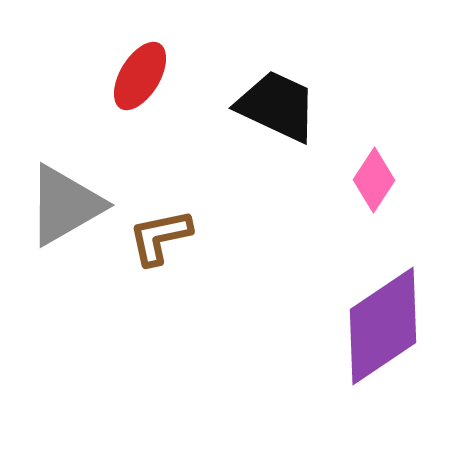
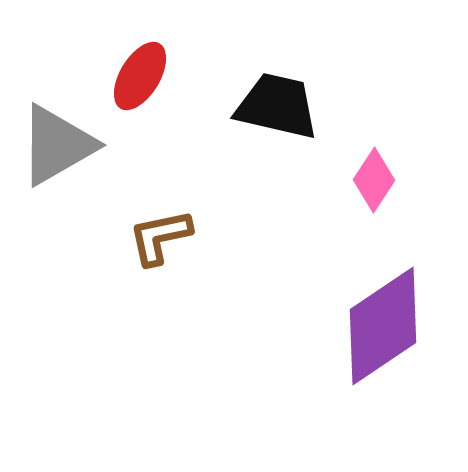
black trapezoid: rotated 12 degrees counterclockwise
gray triangle: moved 8 px left, 60 px up
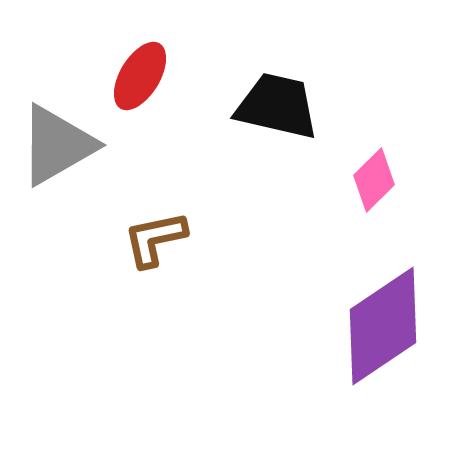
pink diamond: rotated 12 degrees clockwise
brown L-shape: moved 5 px left, 2 px down
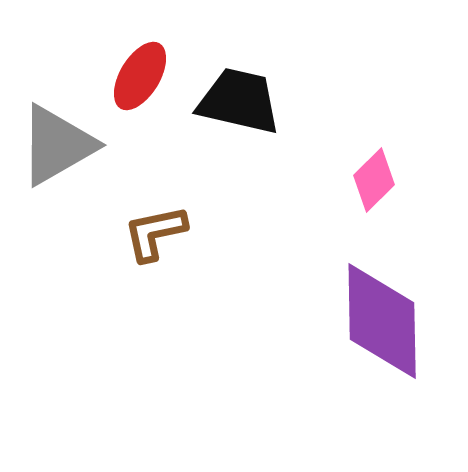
black trapezoid: moved 38 px left, 5 px up
brown L-shape: moved 6 px up
purple diamond: moved 1 px left, 5 px up; rotated 57 degrees counterclockwise
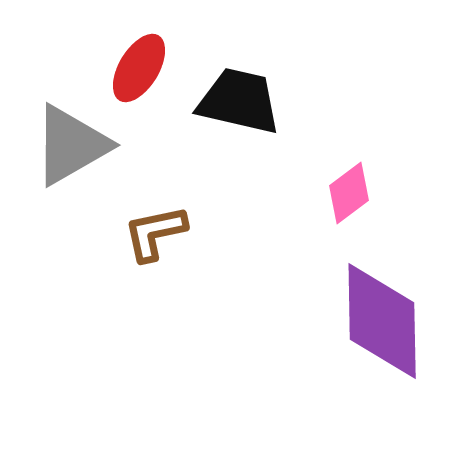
red ellipse: moved 1 px left, 8 px up
gray triangle: moved 14 px right
pink diamond: moved 25 px left, 13 px down; rotated 8 degrees clockwise
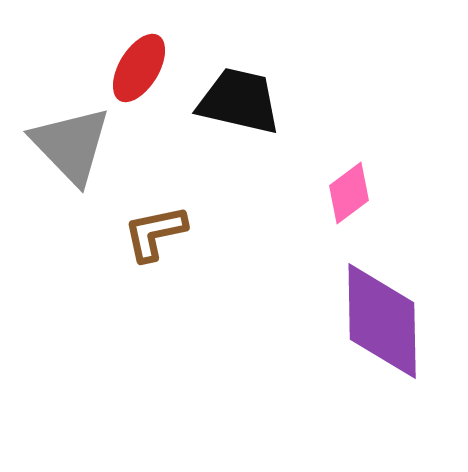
gray triangle: rotated 44 degrees counterclockwise
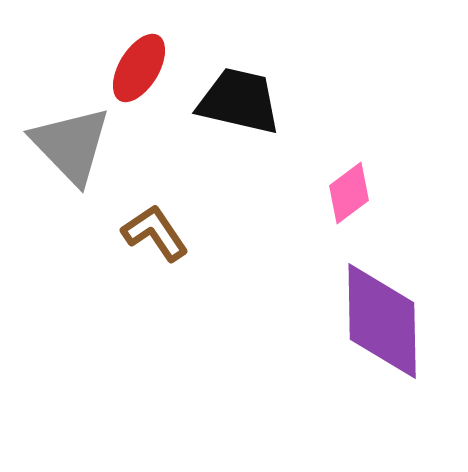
brown L-shape: rotated 68 degrees clockwise
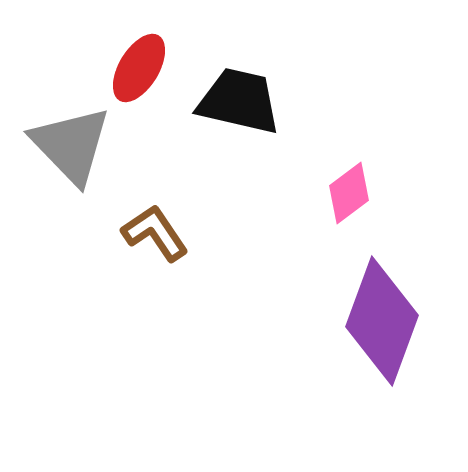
purple diamond: rotated 21 degrees clockwise
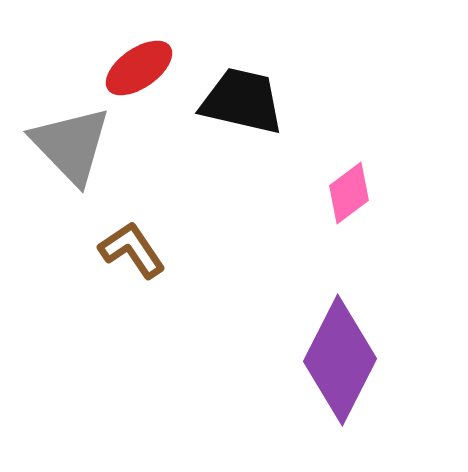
red ellipse: rotated 24 degrees clockwise
black trapezoid: moved 3 px right
brown L-shape: moved 23 px left, 17 px down
purple diamond: moved 42 px left, 39 px down; rotated 7 degrees clockwise
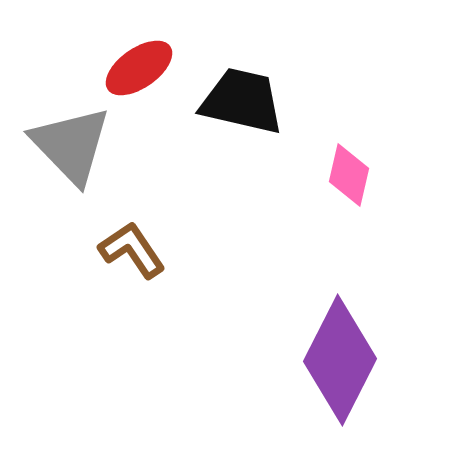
pink diamond: moved 18 px up; rotated 40 degrees counterclockwise
